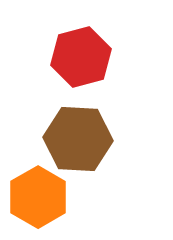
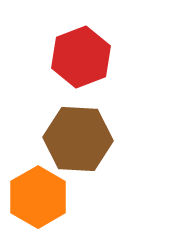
red hexagon: rotated 6 degrees counterclockwise
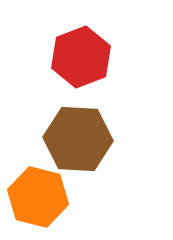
orange hexagon: rotated 16 degrees counterclockwise
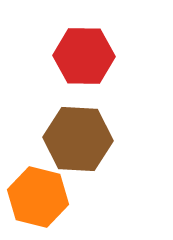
red hexagon: moved 3 px right, 1 px up; rotated 22 degrees clockwise
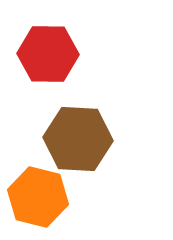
red hexagon: moved 36 px left, 2 px up
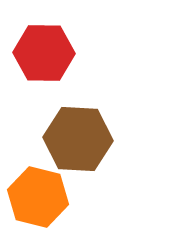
red hexagon: moved 4 px left, 1 px up
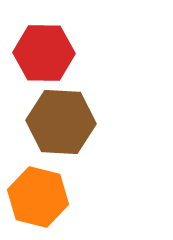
brown hexagon: moved 17 px left, 17 px up
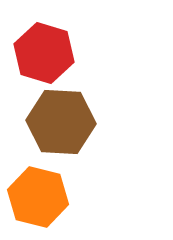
red hexagon: rotated 16 degrees clockwise
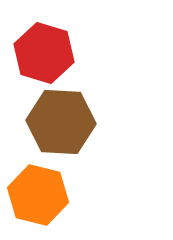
orange hexagon: moved 2 px up
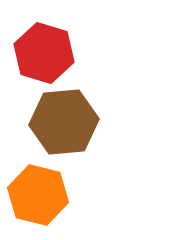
brown hexagon: moved 3 px right; rotated 8 degrees counterclockwise
